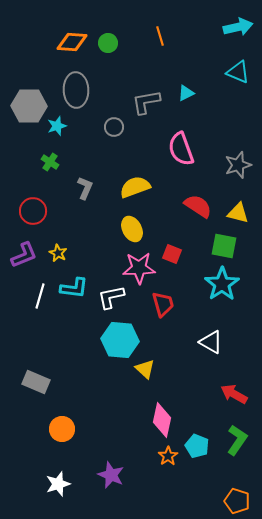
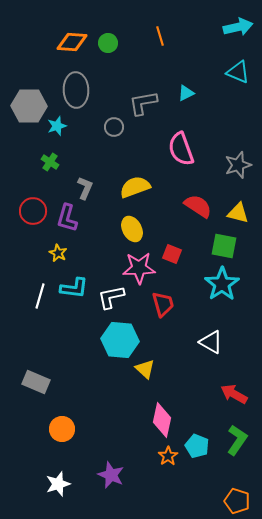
gray L-shape at (146, 102): moved 3 px left, 1 px down
purple L-shape at (24, 255): moved 43 px right, 37 px up; rotated 128 degrees clockwise
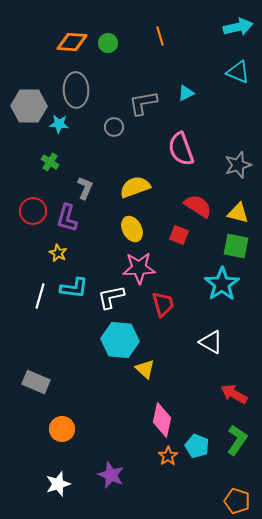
cyan star at (57, 126): moved 2 px right, 2 px up; rotated 24 degrees clockwise
green square at (224, 246): moved 12 px right
red square at (172, 254): moved 7 px right, 19 px up
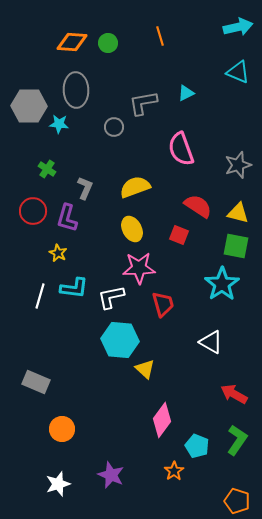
green cross at (50, 162): moved 3 px left, 7 px down
pink diamond at (162, 420): rotated 24 degrees clockwise
orange star at (168, 456): moved 6 px right, 15 px down
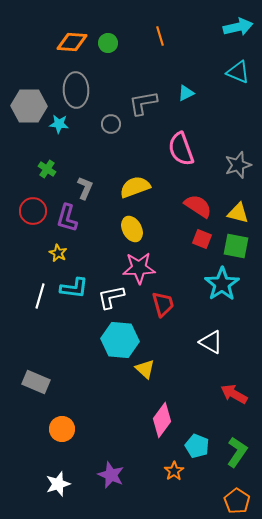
gray circle at (114, 127): moved 3 px left, 3 px up
red square at (179, 235): moved 23 px right, 4 px down
green L-shape at (237, 440): moved 12 px down
orange pentagon at (237, 501): rotated 15 degrees clockwise
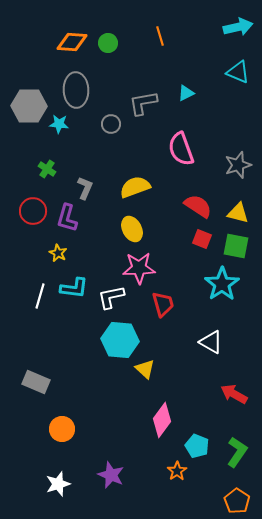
orange star at (174, 471): moved 3 px right
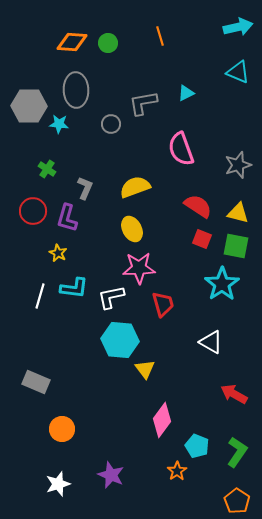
yellow triangle at (145, 369): rotated 10 degrees clockwise
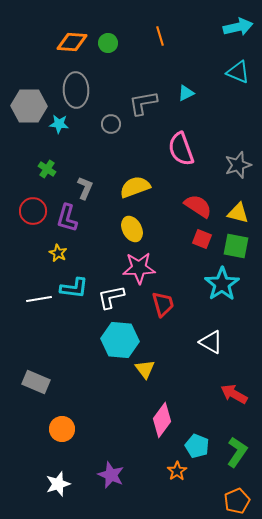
white line at (40, 296): moved 1 px left, 3 px down; rotated 65 degrees clockwise
orange pentagon at (237, 501): rotated 15 degrees clockwise
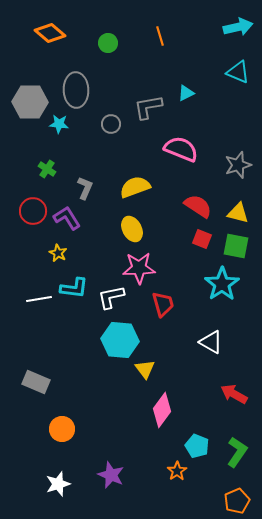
orange diamond at (72, 42): moved 22 px left, 9 px up; rotated 36 degrees clockwise
gray L-shape at (143, 103): moved 5 px right, 4 px down
gray hexagon at (29, 106): moved 1 px right, 4 px up
pink semicircle at (181, 149): rotated 132 degrees clockwise
purple L-shape at (67, 218): rotated 132 degrees clockwise
pink diamond at (162, 420): moved 10 px up
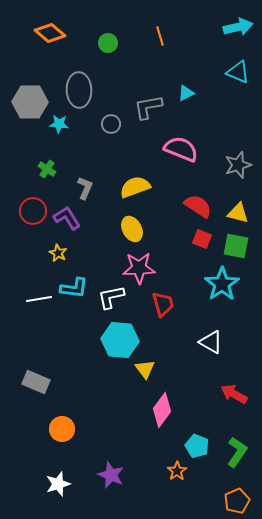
gray ellipse at (76, 90): moved 3 px right
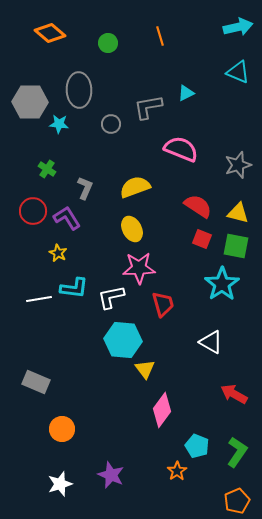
cyan hexagon at (120, 340): moved 3 px right
white star at (58, 484): moved 2 px right
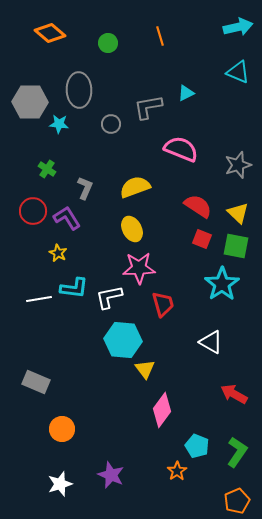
yellow triangle at (238, 213): rotated 30 degrees clockwise
white L-shape at (111, 297): moved 2 px left
